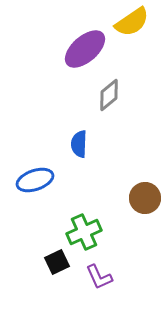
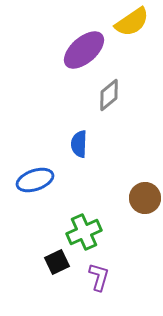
purple ellipse: moved 1 px left, 1 px down
purple L-shape: rotated 140 degrees counterclockwise
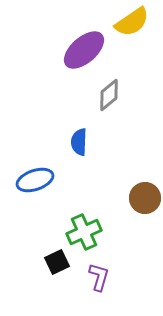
blue semicircle: moved 2 px up
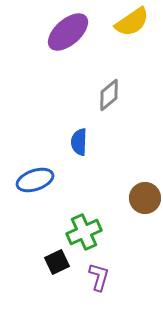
purple ellipse: moved 16 px left, 18 px up
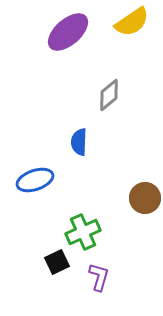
green cross: moved 1 px left
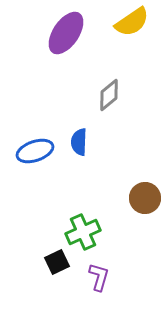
purple ellipse: moved 2 px left, 1 px down; rotated 15 degrees counterclockwise
blue ellipse: moved 29 px up
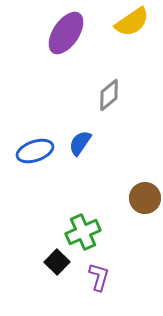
blue semicircle: moved 1 px right, 1 px down; rotated 32 degrees clockwise
black square: rotated 20 degrees counterclockwise
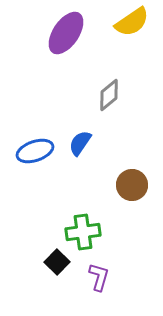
brown circle: moved 13 px left, 13 px up
green cross: rotated 16 degrees clockwise
